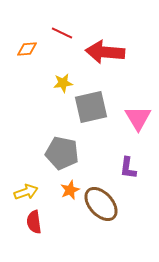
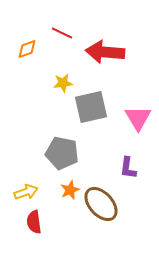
orange diamond: rotated 15 degrees counterclockwise
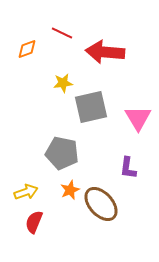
red semicircle: rotated 30 degrees clockwise
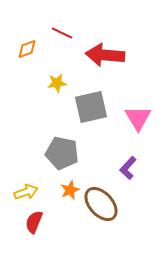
red arrow: moved 3 px down
yellow star: moved 6 px left
purple L-shape: rotated 35 degrees clockwise
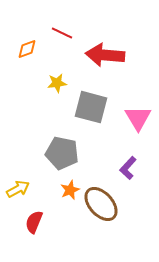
gray square: rotated 28 degrees clockwise
yellow arrow: moved 8 px left, 3 px up; rotated 10 degrees counterclockwise
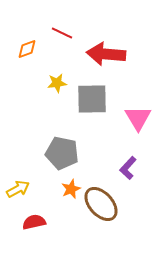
red arrow: moved 1 px right, 1 px up
gray square: moved 1 px right, 8 px up; rotated 16 degrees counterclockwise
orange star: moved 1 px right, 1 px up
red semicircle: rotated 55 degrees clockwise
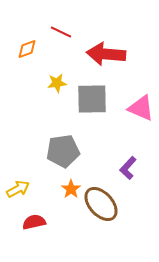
red line: moved 1 px left, 1 px up
pink triangle: moved 3 px right, 10 px up; rotated 36 degrees counterclockwise
gray pentagon: moved 1 px right, 2 px up; rotated 20 degrees counterclockwise
orange star: rotated 12 degrees counterclockwise
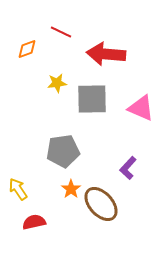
yellow arrow: rotated 95 degrees counterclockwise
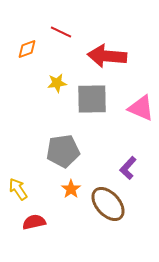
red arrow: moved 1 px right, 2 px down
brown ellipse: moved 7 px right
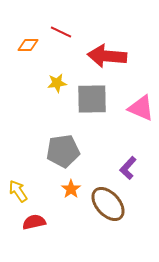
orange diamond: moved 1 px right, 4 px up; rotated 20 degrees clockwise
yellow arrow: moved 2 px down
